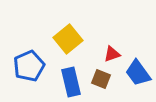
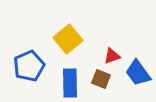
red triangle: moved 2 px down
blue rectangle: moved 1 px left, 1 px down; rotated 12 degrees clockwise
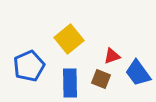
yellow square: moved 1 px right
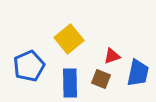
blue trapezoid: rotated 132 degrees counterclockwise
